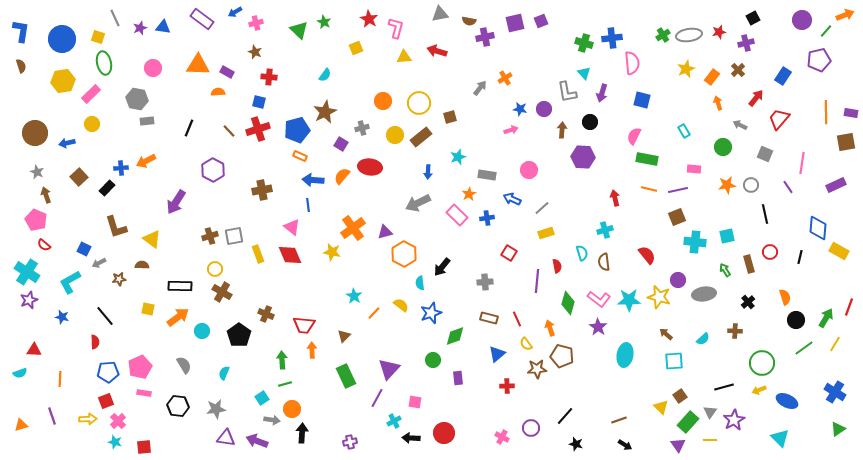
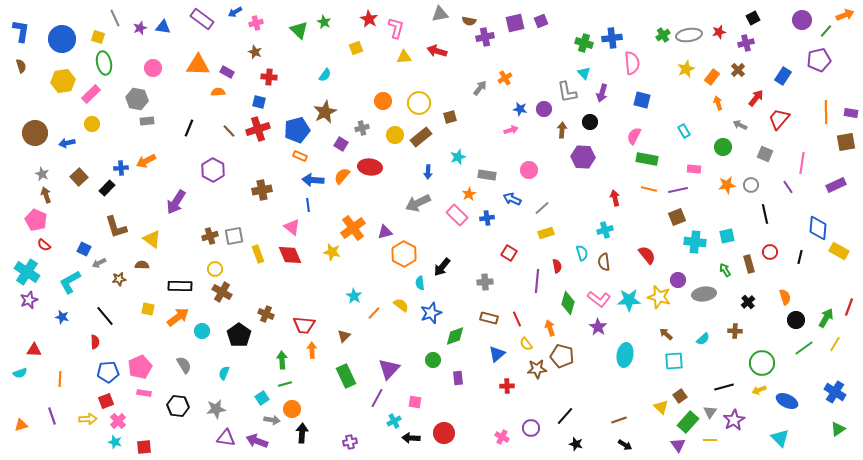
gray star at (37, 172): moved 5 px right, 2 px down
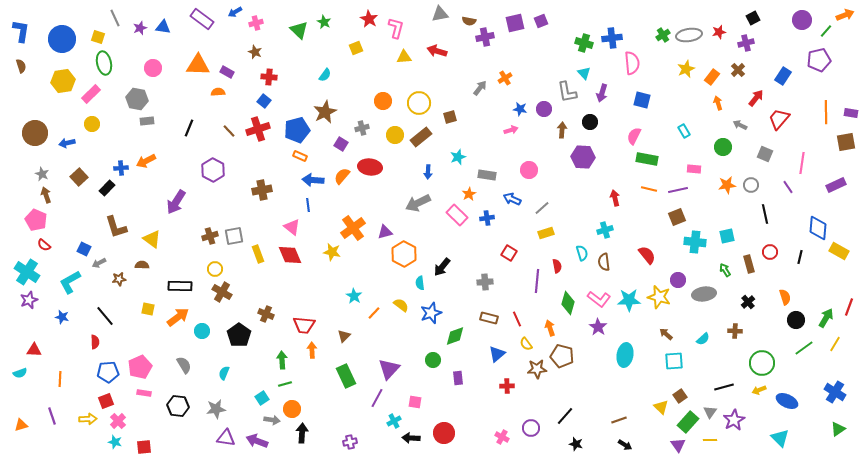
blue square at (259, 102): moved 5 px right, 1 px up; rotated 24 degrees clockwise
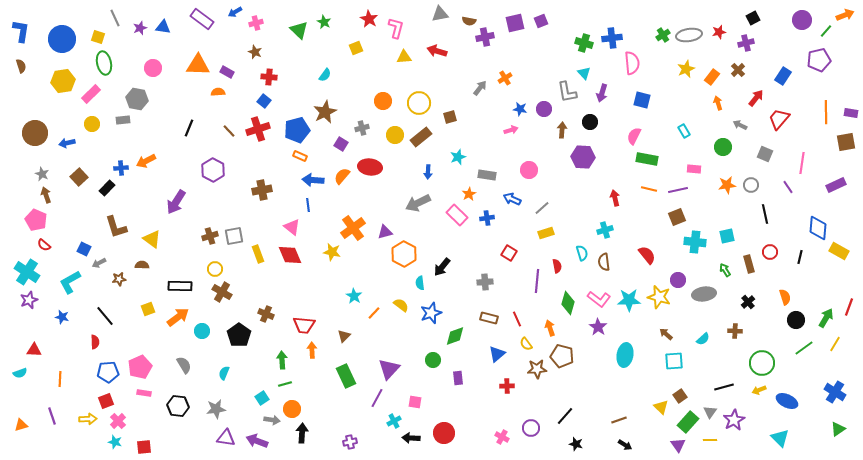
gray rectangle at (147, 121): moved 24 px left, 1 px up
yellow square at (148, 309): rotated 32 degrees counterclockwise
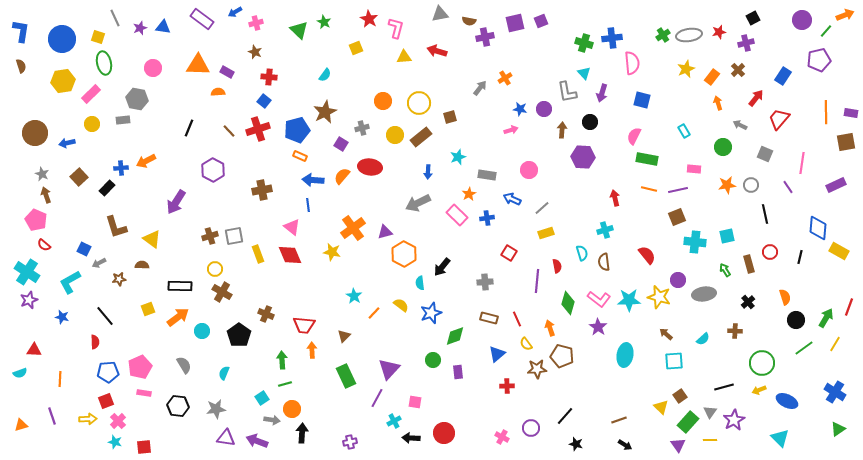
purple rectangle at (458, 378): moved 6 px up
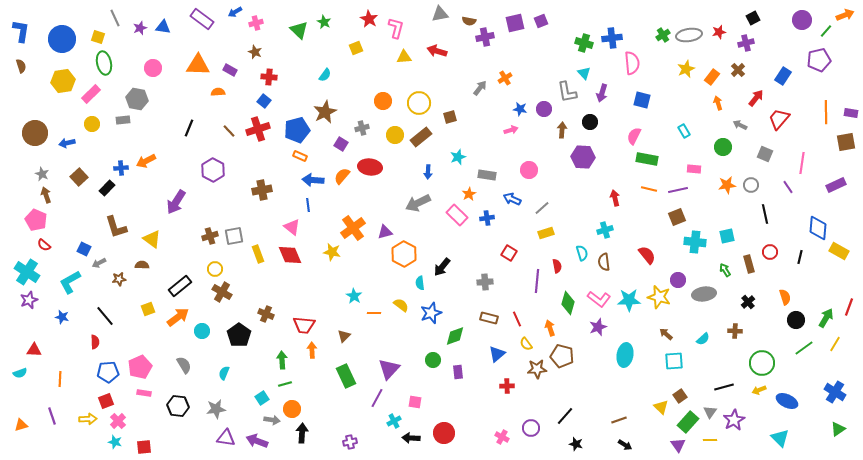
purple rectangle at (227, 72): moved 3 px right, 2 px up
black rectangle at (180, 286): rotated 40 degrees counterclockwise
orange line at (374, 313): rotated 48 degrees clockwise
purple star at (598, 327): rotated 18 degrees clockwise
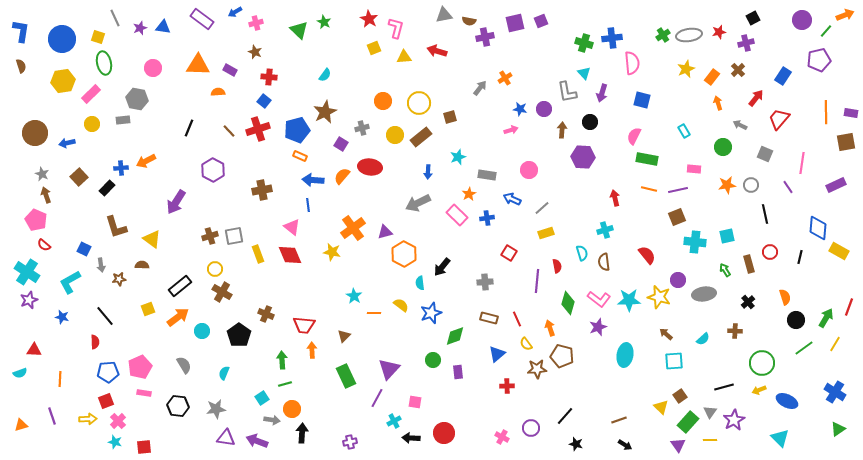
gray triangle at (440, 14): moved 4 px right, 1 px down
yellow square at (356, 48): moved 18 px right
gray arrow at (99, 263): moved 2 px right, 2 px down; rotated 72 degrees counterclockwise
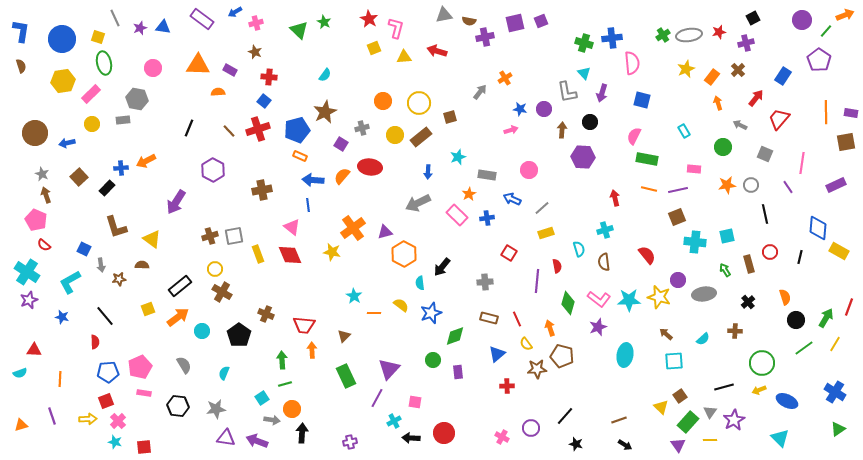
purple pentagon at (819, 60): rotated 25 degrees counterclockwise
gray arrow at (480, 88): moved 4 px down
cyan semicircle at (582, 253): moved 3 px left, 4 px up
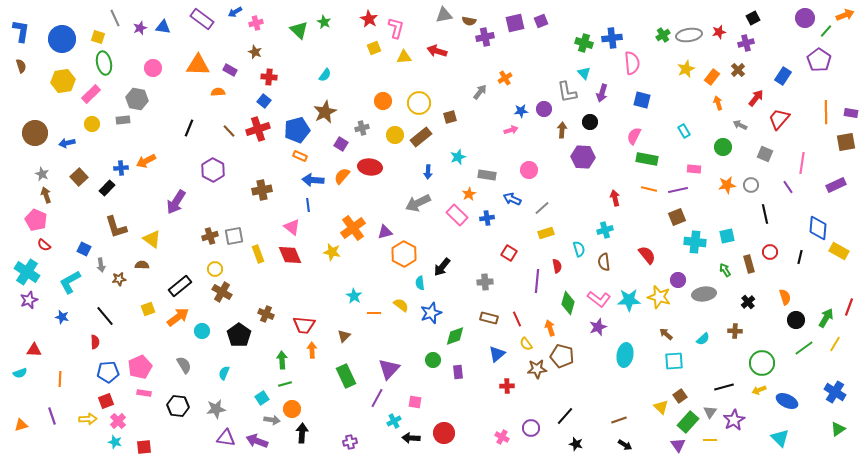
purple circle at (802, 20): moved 3 px right, 2 px up
blue star at (520, 109): moved 1 px right, 2 px down; rotated 16 degrees counterclockwise
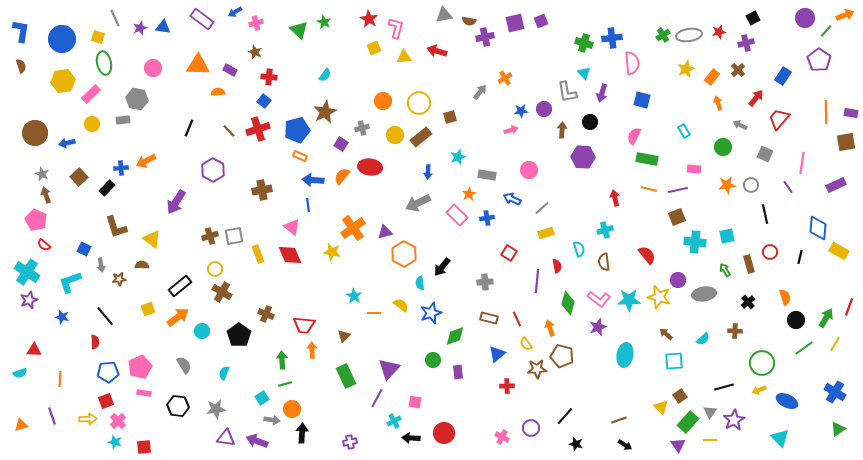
cyan L-shape at (70, 282): rotated 10 degrees clockwise
